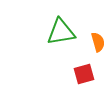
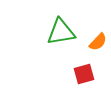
orange semicircle: rotated 60 degrees clockwise
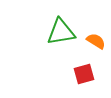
orange semicircle: moved 2 px left, 1 px up; rotated 102 degrees counterclockwise
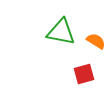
green triangle: rotated 20 degrees clockwise
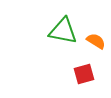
green triangle: moved 2 px right, 1 px up
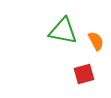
orange semicircle: rotated 30 degrees clockwise
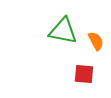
red square: rotated 20 degrees clockwise
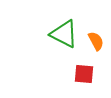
green triangle: moved 1 px right, 3 px down; rotated 16 degrees clockwise
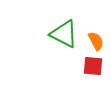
red square: moved 9 px right, 8 px up
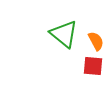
green triangle: rotated 12 degrees clockwise
